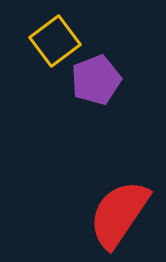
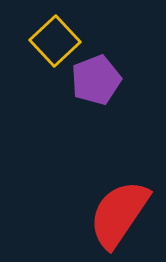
yellow square: rotated 6 degrees counterclockwise
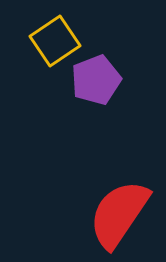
yellow square: rotated 9 degrees clockwise
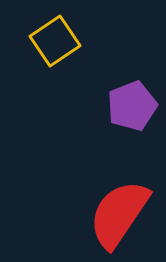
purple pentagon: moved 36 px right, 26 px down
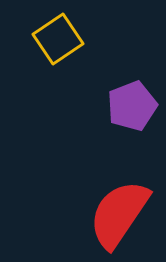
yellow square: moved 3 px right, 2 px up
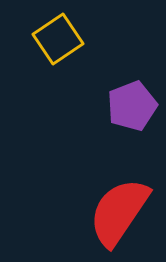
red semicircle: moved 2 px up
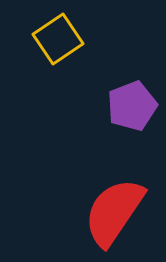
red semicircle: moved 5 px left
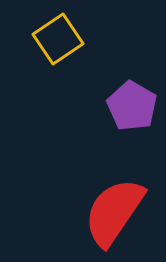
purple pentagon: rotated 21 degrees counterclockwise
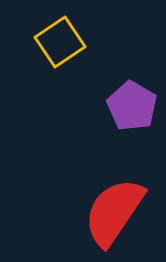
yellow square: moved 2 px right, 3 px down
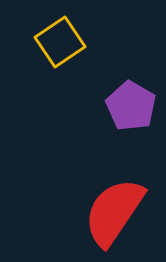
purple pentagon: moved 1 px left
